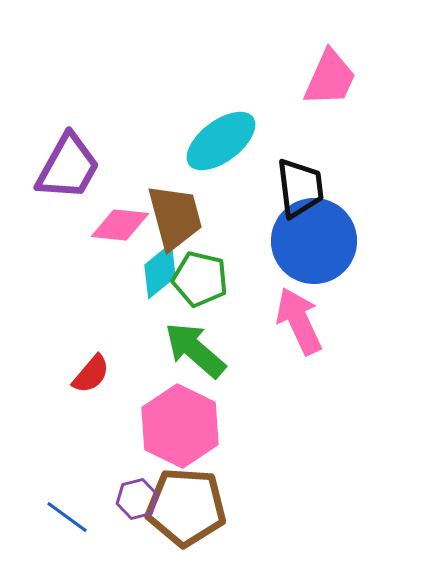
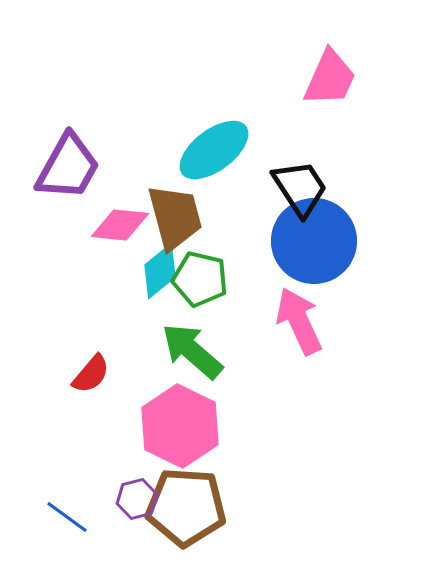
cyan ellipse: moved 7 px left, 9 px down
black trapezoid: rotated 26 degrees counterclockwise
green arrow: moved 3 px left, 1 px down
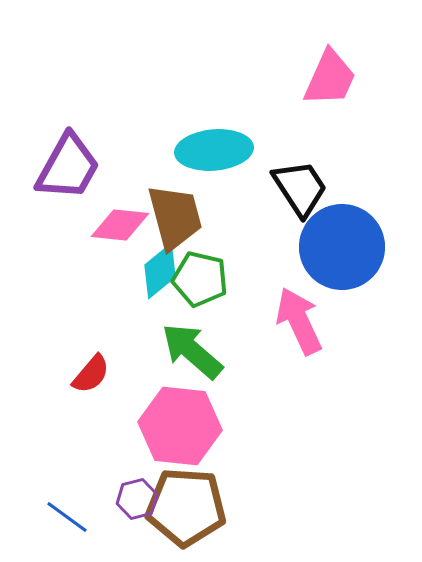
cyan ellipse: rotated 32 degrees clockwise
blue circle: moved 28 px right, 6 px down
pink hexagon: rotated 20 degrees counterclockwise
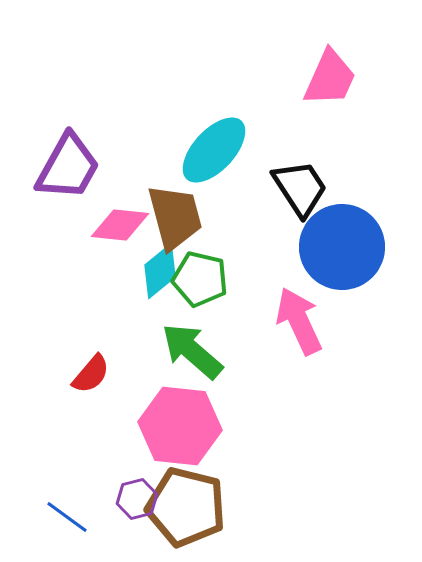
cyan ellipse: rotated 42 degrees counterclockwise
brown pentagon: rotated 10 degrees clockwise
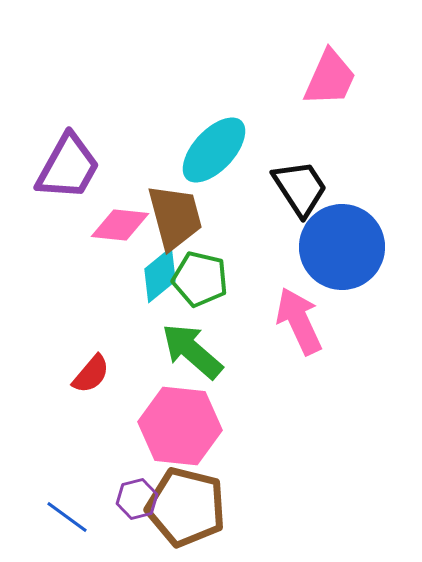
cyan diamond: moved 4 px down
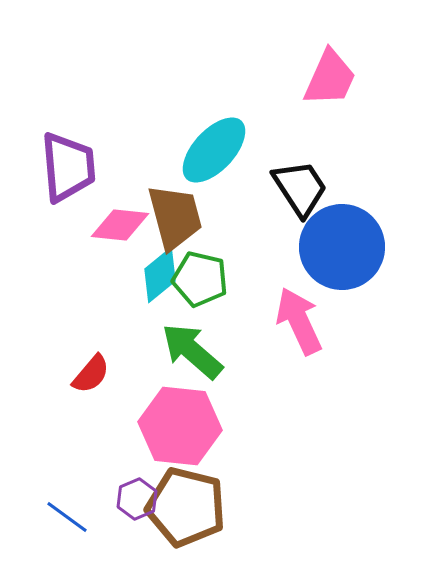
purple trapezoid: rotated 34 degrees counterclockwise
purple hexagon: rotated 9 degrees counterclockwise
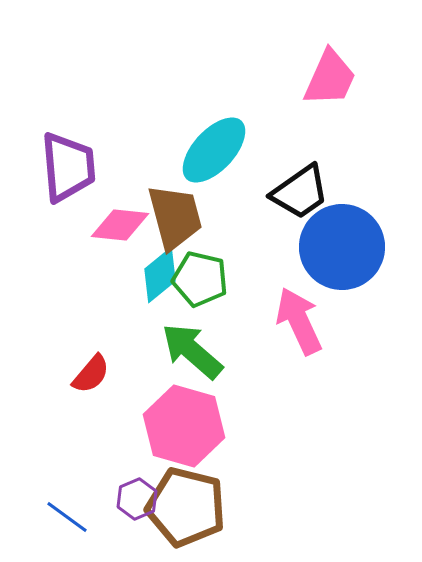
black trapezoid: moved 4 px down; rotated 88 degrees clockwise
pink hexagon: moved 4 px right; rotated 10 degrees clockwise
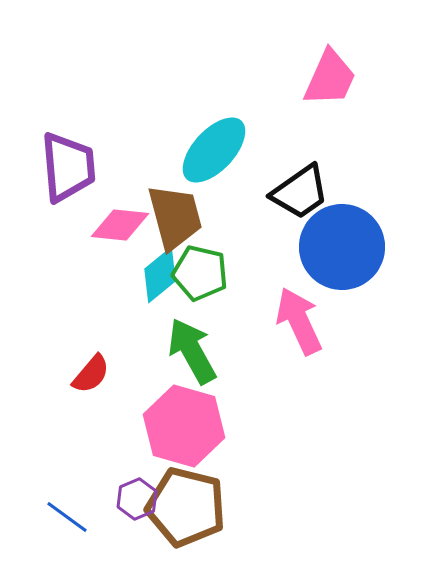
green pentagon: moved 6 px up
green arrow: rotated 20 degrees clockwise
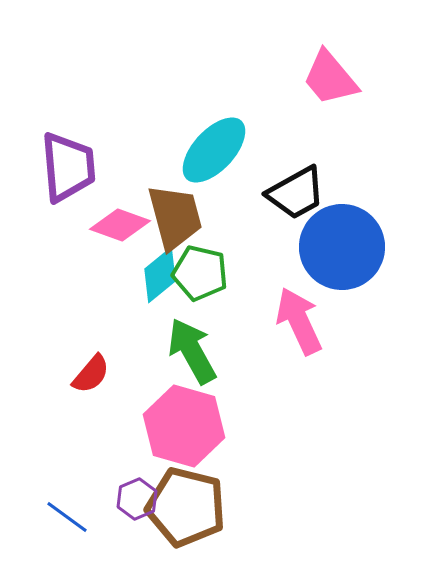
pink trapezoid: rotated 116 degrees clockwise
black trapezoid: moved 4 px left, 1 px down; rotated 6 degrees clockwise
pink diamond: rotated 14 degrees clockwise
